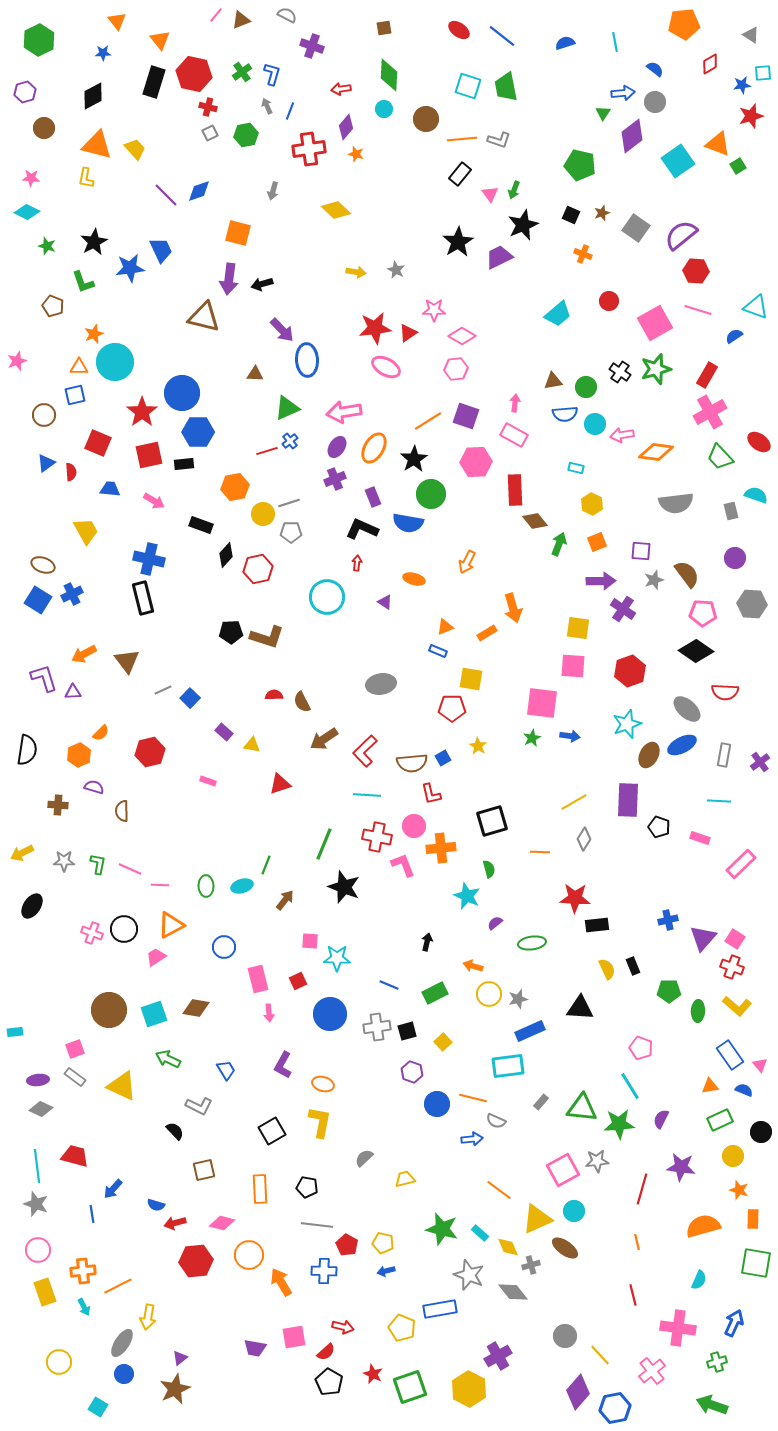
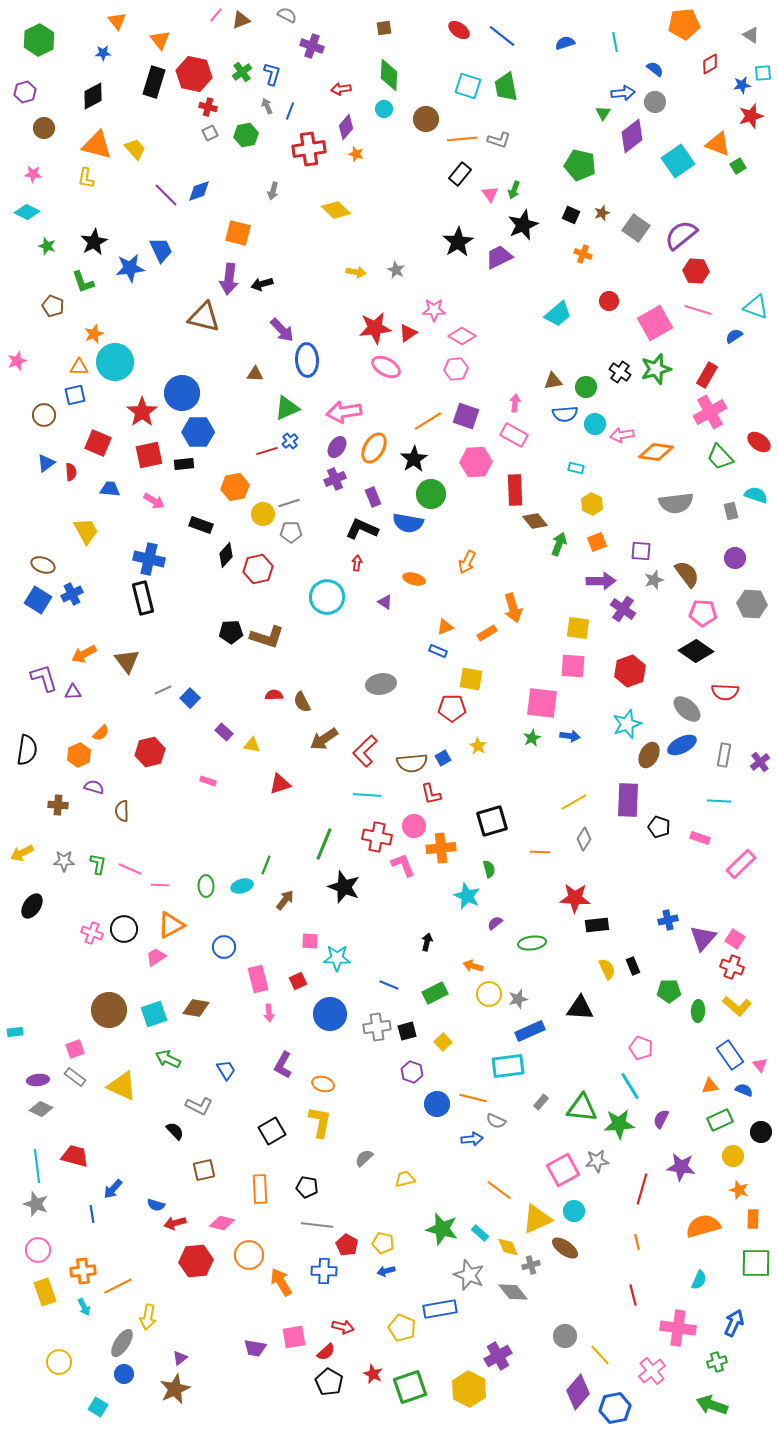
pink star at (31, 178): moved 2 px right, 4 px up
green square at (756, 1263): rotated 8 degrees counterclockwise
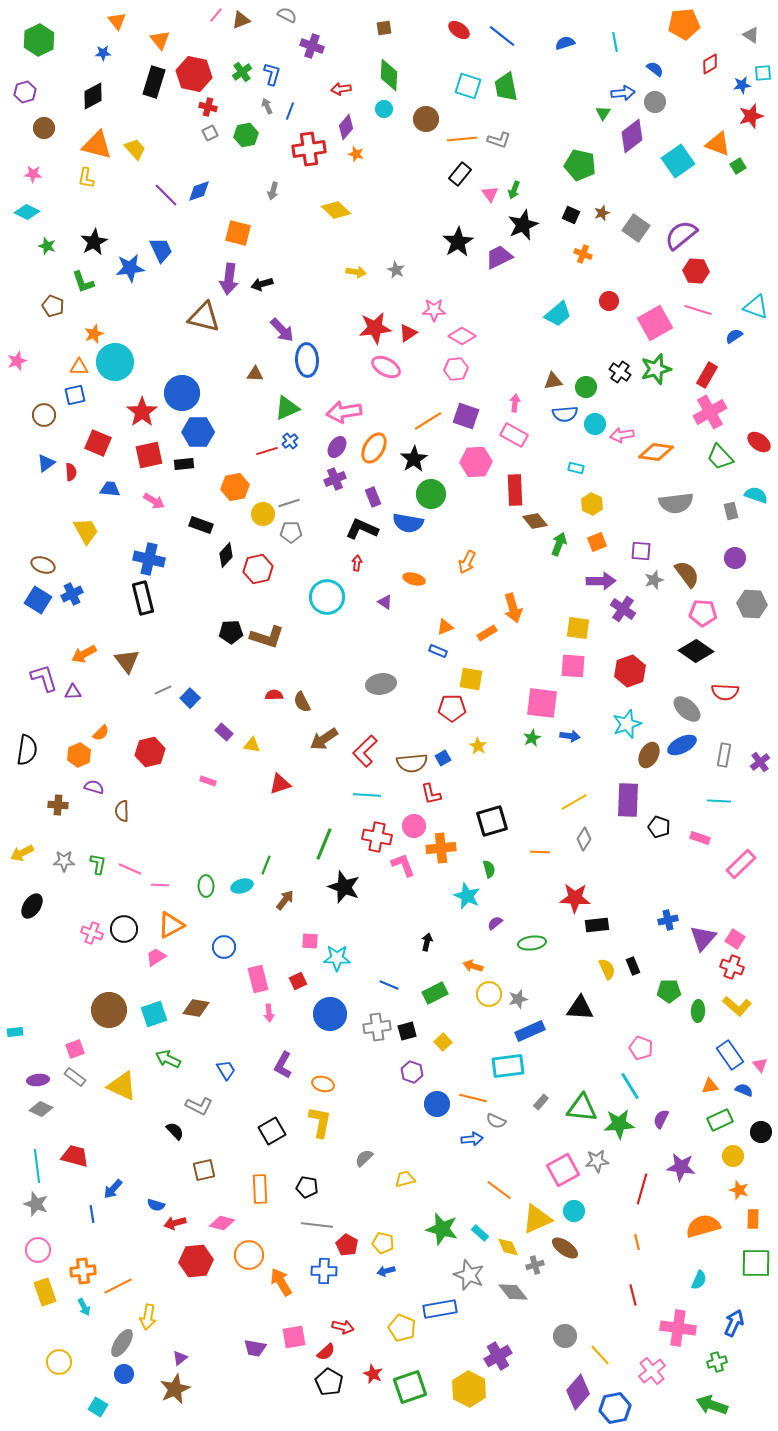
gray cross at (531, 1265): moved 4 px right
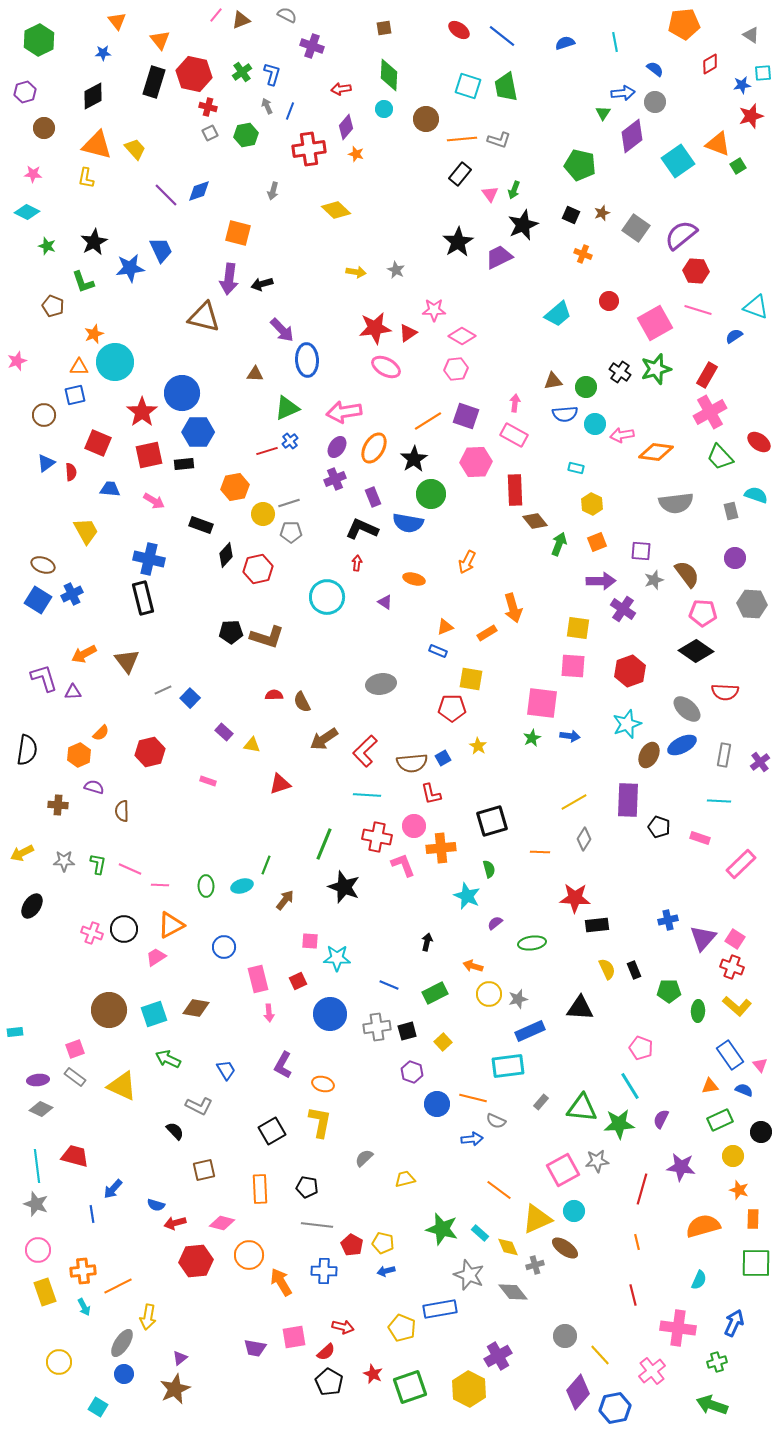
black rectangle at (633, 966): moved 1 px right, 4 px down
red pentagon at (347, 1245): moved 5 px right
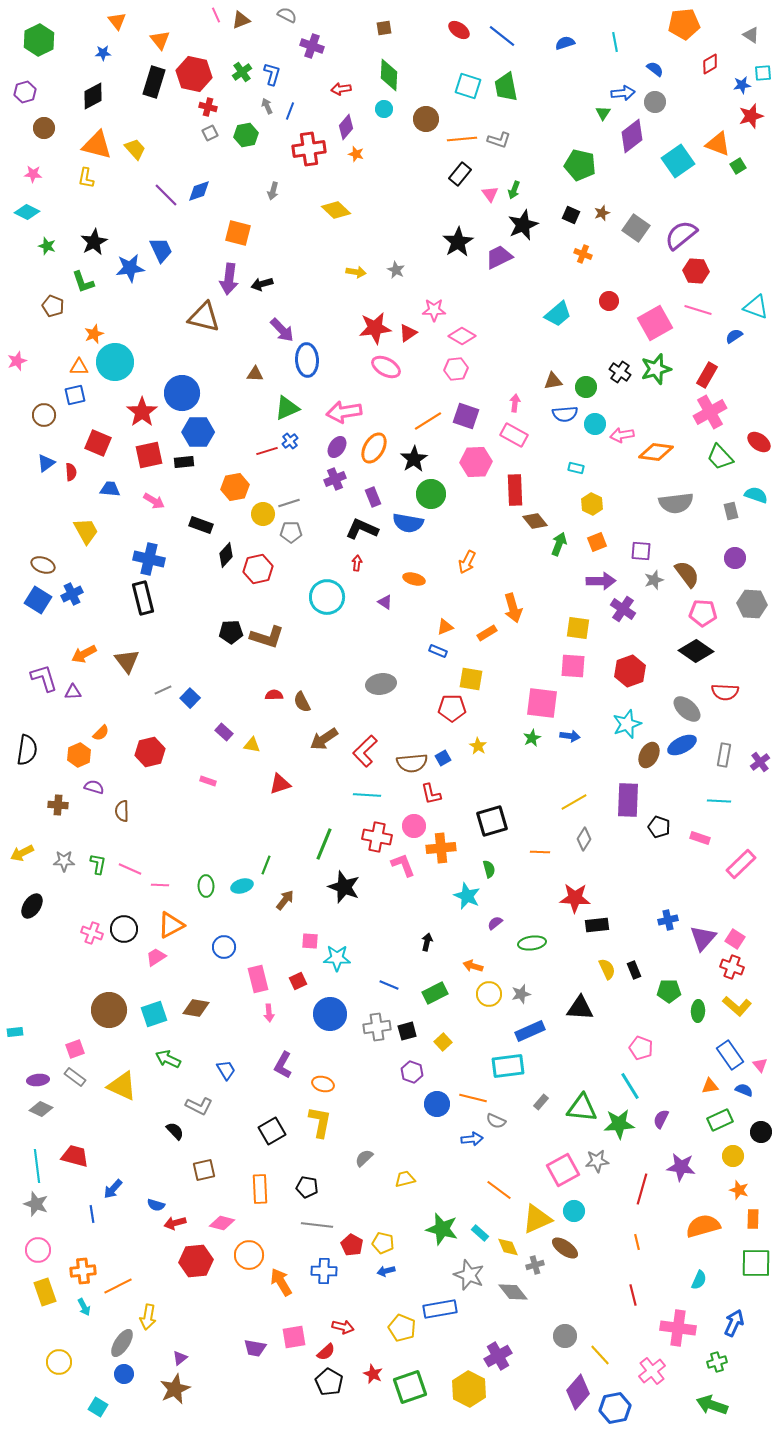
pink line at (216, 15): rotated 63 degrees counterclockwise
black rectangle at (184, 464): moved 2 px up
gray star at (518, 999): moved 3 px right, 5 px up
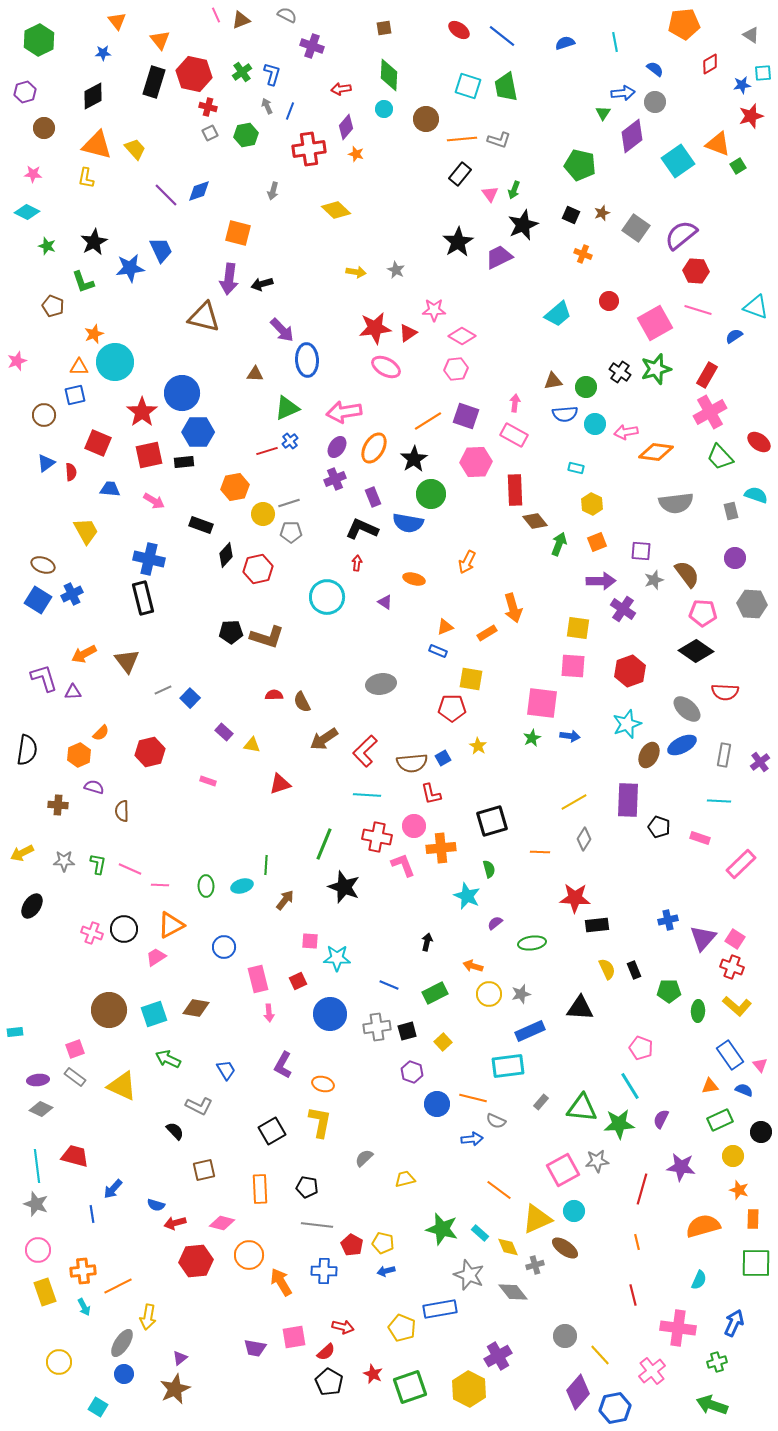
pink arrow at (622, 435): moved 4 px right, 3 px up
green line at (266, 865): rotated 18 degrees counterclockwise
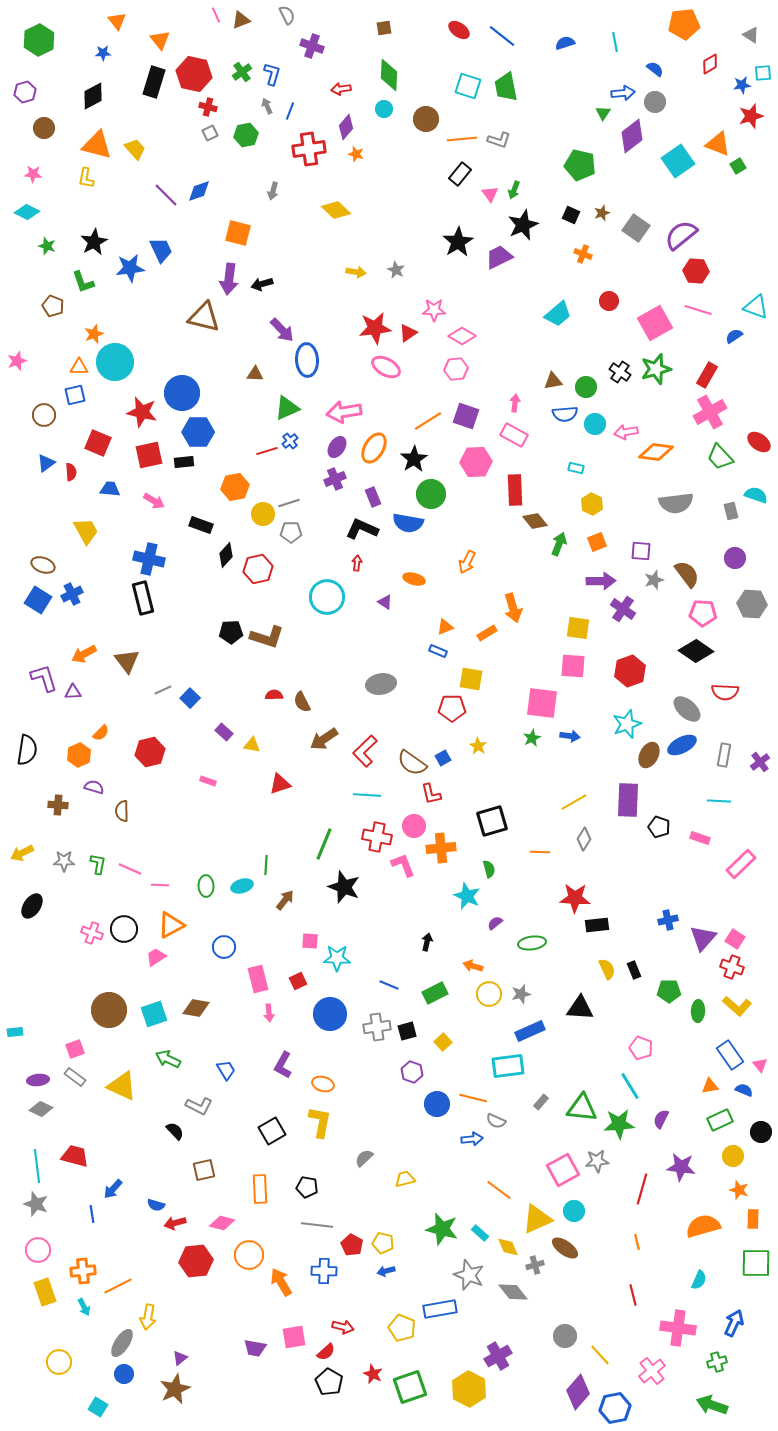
gray semicircle at (287, 15): rotated 36 degrees clockwise
red star at (142, 412): rotated 24 degrees counterclockwise
brown semicircle at (412, 763): rotated 40 degrees clockwise
